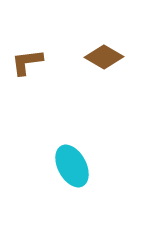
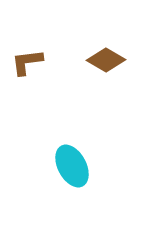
brown diamond: moved 2 px right, 3 px down
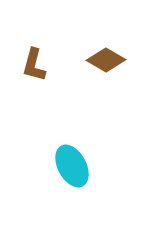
brown L-shape: moved 7 px right, 3 px down; rotated 68 degrees counterclockwise
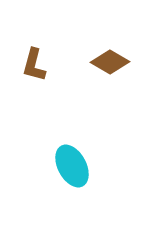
brown diamond: moved 4 px right, 2 px down
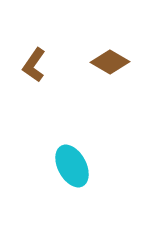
brown L-shape: rotated 20 degrees clockwise
